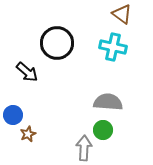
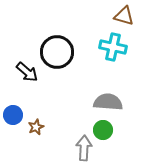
brown triangle: moved 2 px right, 2 px down; rotated 20 degrees counterclockwise
black circle: moved 9 px down
brown star: moved 8 px right, 7 px up
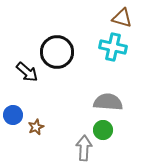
brown triangle: moved 2 px left, 2 px down
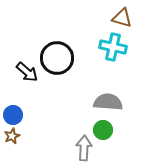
black circle: moved 6 px down
brown star: moved 24 px left, 9 px down
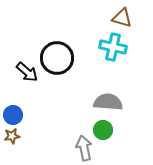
brown star: rotated 14 degrees clockwise
gray arrow: rotated 15 degrees counterclockwise
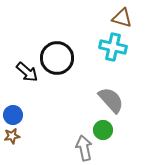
gray semicircle: moved 3 px right, 2 px up; rotated 44 degrees clockwise
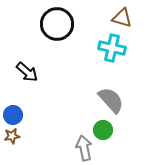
cyan cross: moved 1 px left, 1 px down
black circle: moved 34 px up
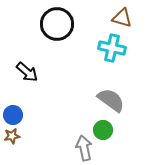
gray semicircle: rotated 12 degrees counterclockwise
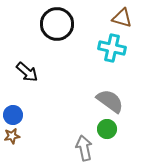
gray semicircle: moved 1 px left, 1 px down
green circle: moved 4 px right, 1 px up
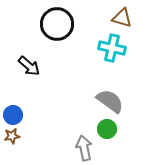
black arrow: moved 2 px right, 6 px up
